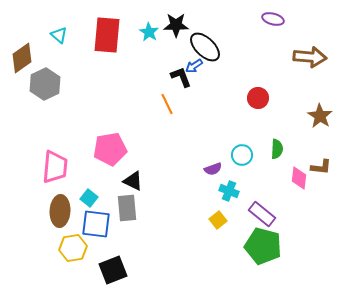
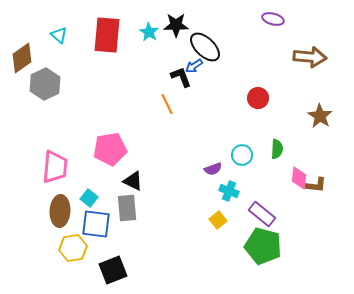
brown L-shape: moved 5 px left, 18 px down
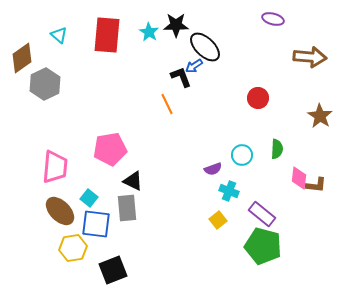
brown ellipse: rotated 48 degrees counterclockwise
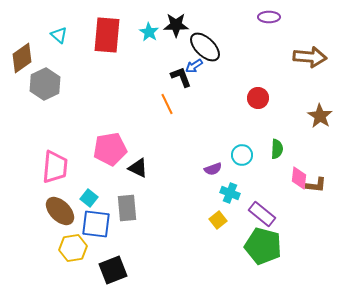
purple ellipse: moved 4 px left, 2 px up; rotated 15 degrees counterclockwise
black triangle: moved 5 px right, 13 px up
cyan cross: moved 1 px right, 2 px down
